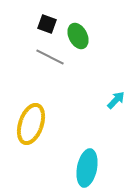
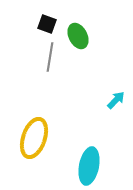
gray line: rotated 72 degrees clockwise
yellow ellipse: moved 3 px right, 14 px down
cyan ellipse: moved 2 px right, 2 px up
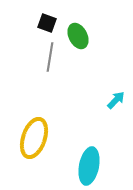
black square: moved 1 px up
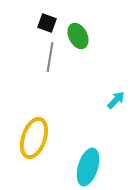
cyan ellipse: moved 1 px left, 1 px down; rotated 6 degrees clockwise
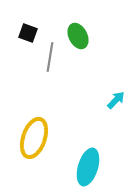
black square: moved 19 px left, 10 px down
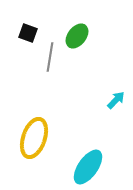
green ellipse: moved 1 px left; rotated 65 degrees clockwise
cyan ellipse: rotated 18 degrees clockwise
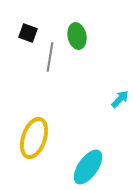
green ellipse: rotated 50 degrees counterclockwise
cyan arrow: moved 4 px right, 1 px up
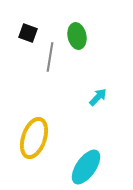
cyan arrow: moved 22 px left, 2 px up
cyan ellipse: moved 2 px left
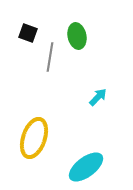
cyan ellipse: rotated 18 degrees clockwise
